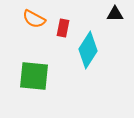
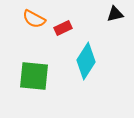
black triangle: rotated 12 degrees counterclockwise
red rectangle: rotated 54 degrees clockwise
cyan diamond: moved 2 px left, 11 px down
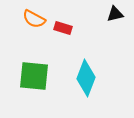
red rectangle: rotated 42 degrees clockwise
cyan diamond: moved 17 px down; rotated 12 degrees counterclockwise
